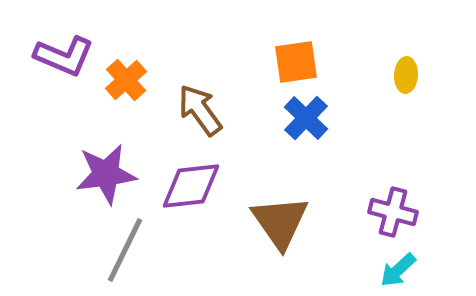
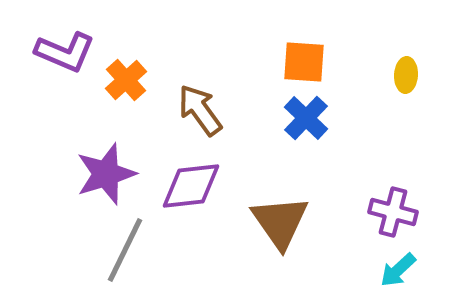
purple L-shape: moved 1 px right, 4 px up
orange square: moved 8 px right; rotated 12 degrees clockwise
purple star: rotated 10 degrees counterclockwise
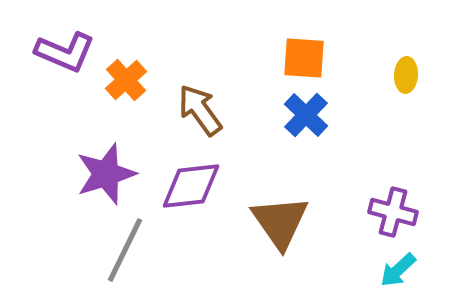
orange square: moved 4 px up
blue cross: moved 3 px up
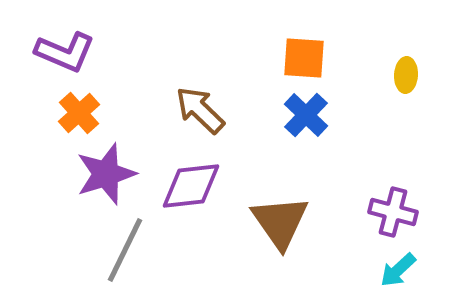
orange cross: moved 47 px left, 33 px down
brown arrow: rotated 10 degrees counterclockwise
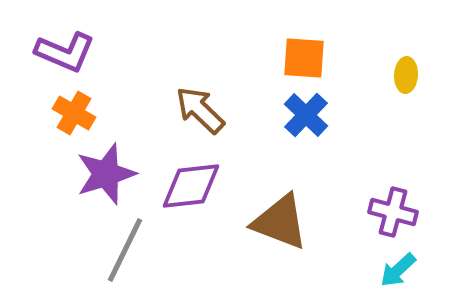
orange cross: moved 5 px left; rotated 18 degrees counterclockwise
brown triangle: rotated 34 degrees counterclockwise
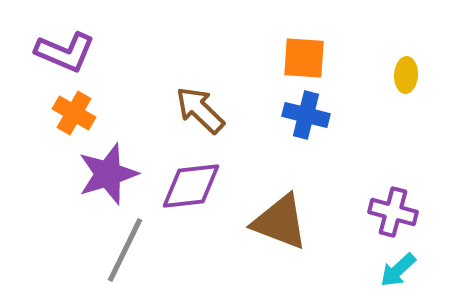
blue cross: rotated 30 degrees counterclockwise
purple star: moved 2 px right
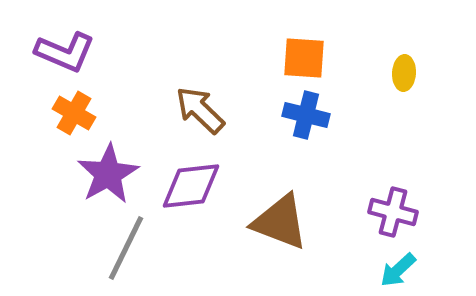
yellow ellipse: moved 2 px left, 2 px up
purple star: rotated 12 degrees counterclockwise
gray line: moved 1 px right, 2 px up
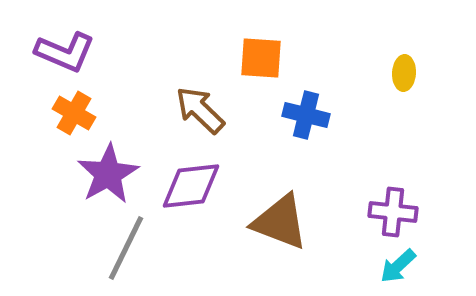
orange square: moved 43 px left
purple cross: rotated 9 degrees counterclockwise
cyan arrow: moved 4 px up
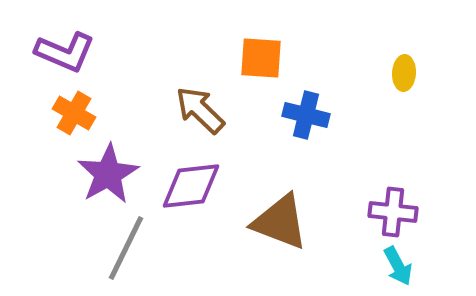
cyan arrow: rotated 75 degrees counterclockwise
